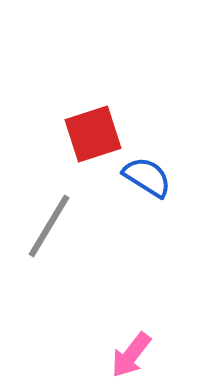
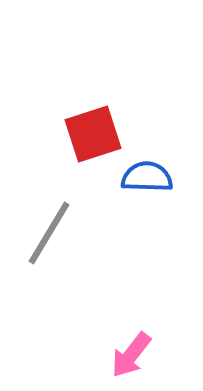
blue semicircle: rotated 30 degrees counterclockwise
gray line: moved 7 px down
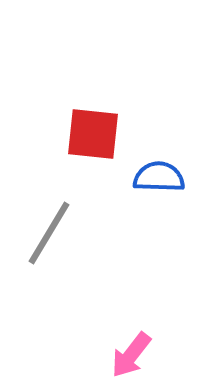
red square: rotated 24 degrees clockwise
blue semicircle: moved 12 px right
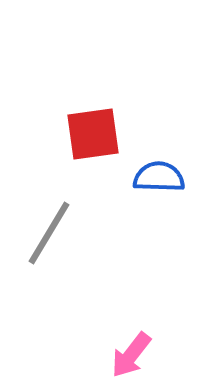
red square: rotated 14 degrees counterclockwise
